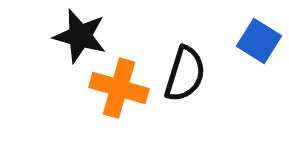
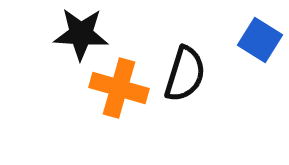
black star: moved 1 px right, 2 px up; rotated 12 degrees counterclockwise
blue square: moved 1 px right, 1 px up
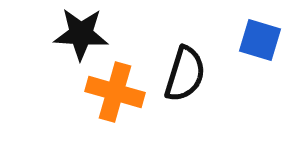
blue square: rotated 15 degrees counterclockwise
orange cross: moved 4 px left, 4 px down
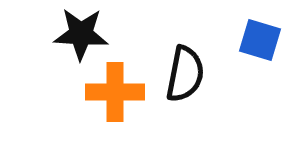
black semicircle: rotated 6 degrees counterclockwise
orange cross: rotated 16 degrees counterclockwise
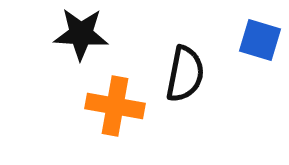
orange cross: moved 14 px down; rotated 10 degrees clockwise
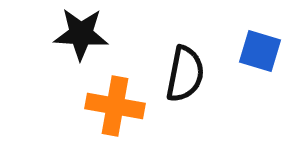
blue square: moved 11 px down
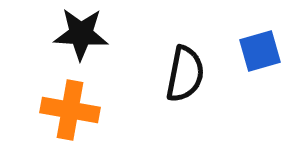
blue square: rotated 33 degrees counterclockwise
orange cross: moved 45 px left, 4 px down
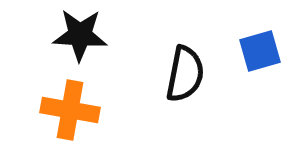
black star: moved 1 px left, 1 px down
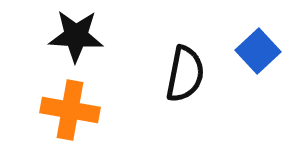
black star: moved 4 px left, 1 px down
blue square: moved 2 px left; rotated 27 degrees counterclockwise
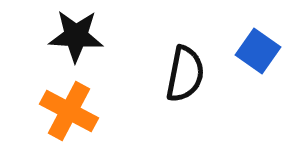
blue square: rotated 12 degrees counterclockwise
orange cross: moved 1 px left, 1 px down; rotated 18 degrees clockwise
